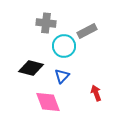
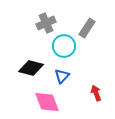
gray cross: rotated 30 degrees counterclockwise
gray rectangle: moved 3 px up; rotated 30 degrees counterclockwise
pink diamond: moved 1 px left
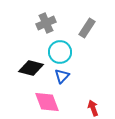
cyan circle: moved 4 px left, 6 px down
red arrow: moved 3 px left, 15 px down
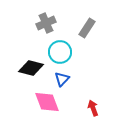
blue triangle: moved 3 px down
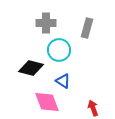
gray cross: rotated 24 degrees clockwise
gray rectangle: rotated 18 degrees counterclockwise
cyan circle: moved 1 px left, 2 px up
blue triangle: moved 1 px right, 2 px down; rotated 42 degrees counterclockwise
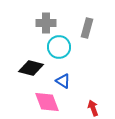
cyan circle: moved 3 px up
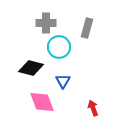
blue triangle: rotated 28 degrees clockwise
pink diamond: moved 5 px left
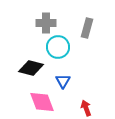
cyan circle: moved 1 px left
red arrow: moved 7 px left
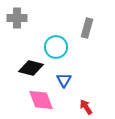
gray cross: moved 29 px left, 5 px up
cyan circle: moved 2 px left
blue triangle: moved 1 px right, 1 px up
pink diamond: moved 1 px left, 2 px up
red arrow: moved 1 px up; rotated 14 degrees counterclockwise
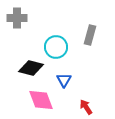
gray rectangle: moved 3 px right, 7 px down
